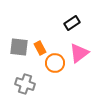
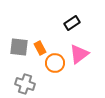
pink triangle: moved 1 px down
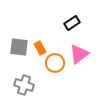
gray cross: moved 1 px left, 1 px down
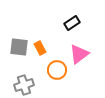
orange circle: moved 2 px right, 7 px down
gray cross: rotated 36 degrees counterclockwise
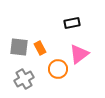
black rectangle: rotated 21 degrees clockwise
orange circle: moved 1 px right, 1 px up
gray cross: moved 6 px up; rotated 12 degrees counterclockwise
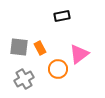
black rectangle: moved 10 px left, 7 px up
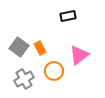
black rectangle: moved 6 px right
gray square: rotated 30 degrees clockwise
pink triangle: moved 1 px down
orange circle: moved 4 px left, 2 px down
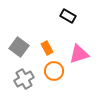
black rectangle: rotated 42 degrees clockwise
orange rectangle: moved 7 px right
pink triangle: moved 1 px up; rotated 20 degrees clockwise
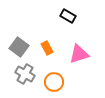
orange circle: moved 11 px down
gray cross: moved 1 px right, 5 px up; rotated 30 degrees counterclockwise
